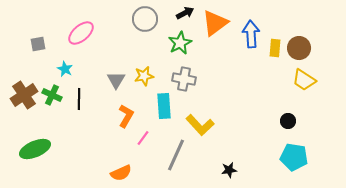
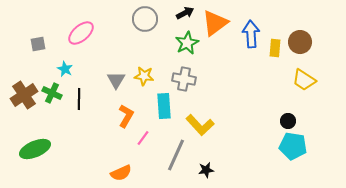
green star: moved 7 px right
brown circle: moved 1 px right, 6 px up
yellow star: rotated 18 degrees clockwise
green cross: moved 2 px up
cyan pentagon: moved 1 px left, 11 px up
black star: moved 23 px left
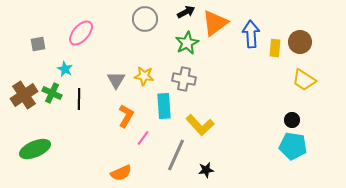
black arrow: moved 1 px right, 1 px up
pink ellipse: rotated 8 degrees counterclockwise
black circle: moved 4 px right, 1 px up
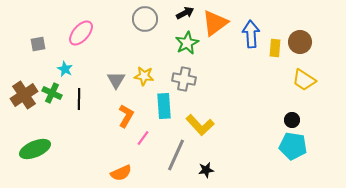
black arrow: moved 1 px left, 1 px down
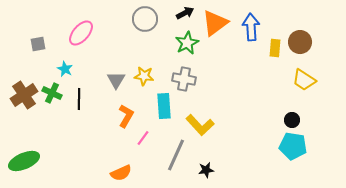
blue arrow: moved 7 px up
green ellipse: moved 11 px left, 12 px down
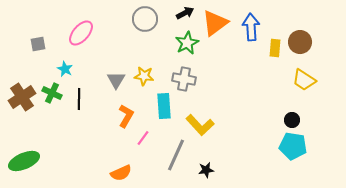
brown cross: moved 2 px left, 2 px down
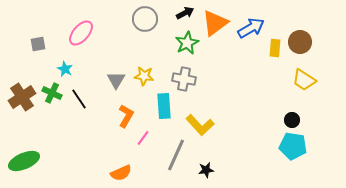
blue arrow: moved 1 px down; rotated 64 degrees clockwise
black line: rotated 35 degrees counterclockwise
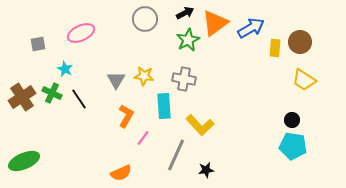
pink ellipse: rotated 24 degrees clockwise
green star: moved 1 px right, 3 px up
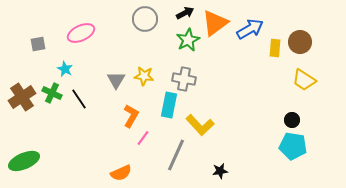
blue arrow: moved 1 px left, 1 px down
cyan rectangle: moved 5 px right, 1 px up; rotated 15 degrees clockwise
orange L-shape: moved 5 px right
black star: moved 14 px right, 1 px down
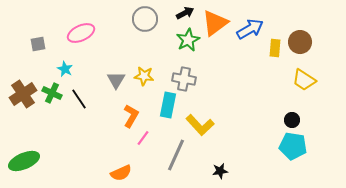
brown cross: moved 1 px right, 3 px up
cyan rectangle: moved 1 px left
